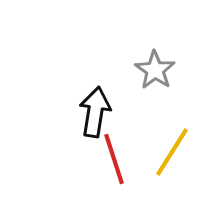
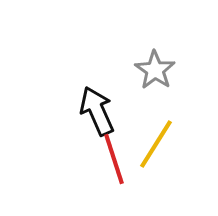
black arrow: moved 2 px right, 1 px up; rotated 33 degrees counterclockwise
yellow line: moved 16 px left, 8 px up
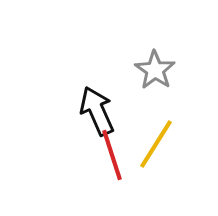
red line: moved 2 px left, 4 px up
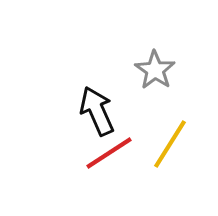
yellow line: moved 14 px right
red line: moved 3 px left, 2 px up; rotated 75 degrees clockwise
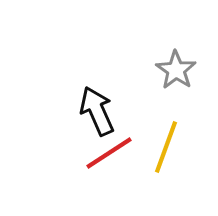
gray star: moved 21 px right
yellow line: moved 4 px left, 3 px down; rotated 12 degrees counterclockwise
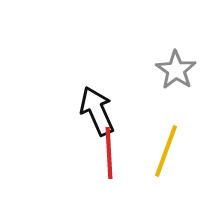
yellow line: moved 4 px down
red line: rotated 60 degrees counterclockwise
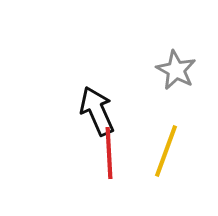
gray star: rotated 6 degrees counterclockwise
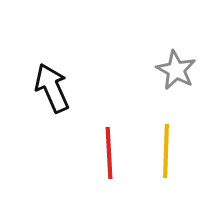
black arrow: moved 45 px left, 23 px up
yellow line: rotated 18 degrees counterclockwise
